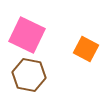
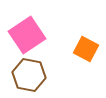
pink square: rotated 30 degrees clockwise
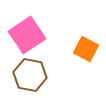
brown hexagon: moved 1 px right
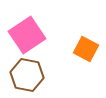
brown hexagon: moved 3 px left
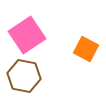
brown hexagon: moved 3 px left, 1 px down
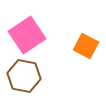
orange square: moved 3 px up
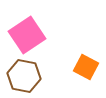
orange square: moved 21 px down
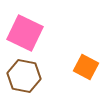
pink square: moved 2 px left, 2 px up; rotated 30 degrees counterclockwise
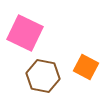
brown hexagon: moved 19 px right
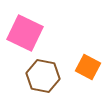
orange square: moved 2 px right
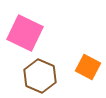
brown hexagon: moved 3 px left; rotated 12 degrees clockwise
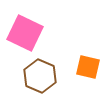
orange square: rotated 15 degrees counterclockwise
